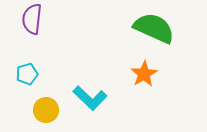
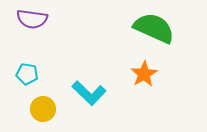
purple semicircle: rotated 88 degrees counterclockwise
cyan pentagon: rotated 25 degrees clockwise
cyan L-shape: moved 1 px left, 5 px up
yellow circle: moved 3 px left, 1 px up
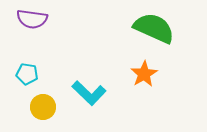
yellow circle: moved 2 px up
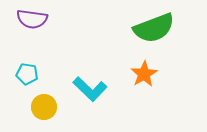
green semicircle: rotated 135 degrees clockwise
cyan L-shape: moved 1 px right, 4 px up
yellow circle: moved 1 px right
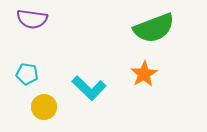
cyan L-shape: moved 1 px left, 1 px up
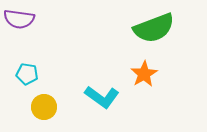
purple semicircle: moved 13 px left
cyan L-shape: moved 13 px right, 9 px down; rotated 8 degrees counterclockwise
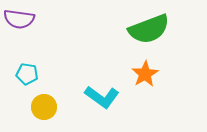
green semicircle: moved 5 px left, 1 px down
orange star: moved 1 px right
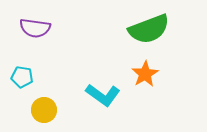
purple semicircle: moved 16 px right, 9 px down
cyan pentagon: moved 5 px left, 3 px down
cyan L-shape: moved 1 px right, 2 px up
yellow circle: moved 3 px down
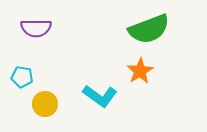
purple semicircle: moved 1 px right; rotated 8 degrees counterclockwise
orange star: moved 5 px left, 3 px up
cyan L-shape: moved 3 px left, 1 px down
yellow circle: moved 1 px right, 6 px up
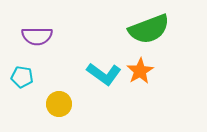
purple semicircle: moved 1 px right, 8 px down
cyan L-shape: moved 4 px right, 22 px up
yellow circle: moved 14 px right
